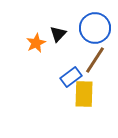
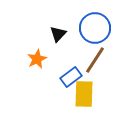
orange star: moved 1 px right, 16 px down
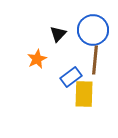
blue circle: moved 2 px left, 2 px down
brown line: rotated 28 degrees counterclockwise
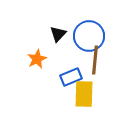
blue circle: moved 4 px left, 6 px down
blue rectangle: rotated 15 degrees clockwise
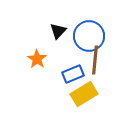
black triangle: moved 3 px up
orange star: rotated 12 degrees counterclockwise
blue rectangle: moved 2 px right, 3 px up
yellow rectangle: rotated 56 degrees clockwise
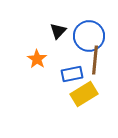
blue rectangle: moved 1 px left; rotated 10 degrees clockwise
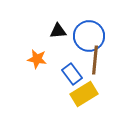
black triangle: rotated 42 degrees clockwise
orange star: rotated 24 degrees counterclockwise
blue rectangle: rotated 65 degrees clockwise
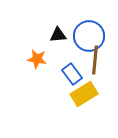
black triangle: moved 4 px down
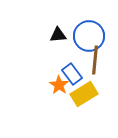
orange star: moved 22 px right, 26 px down; rotated 24 degrees clockwise
